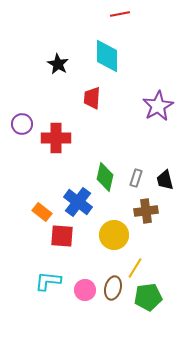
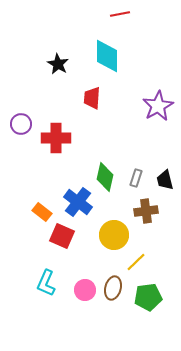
purple circle: moved 1 px left
red square: rotated 20 degrees clockwise
yellow line: moved 1 px right, 6 px up; rotated 15 degrees clockwise
cyan L-shape: moved 2 px left, 2 px down; rotated 72 degrees counterclockwise
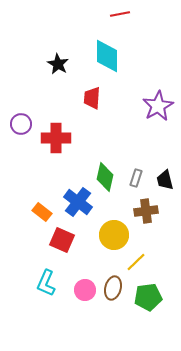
red square: moved 4 px down
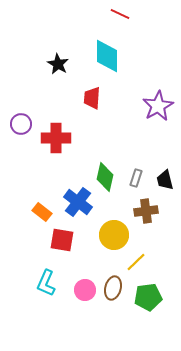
red line: rotated 36 degrees clockwise
red square: rotated 15 degrees counterclockwise
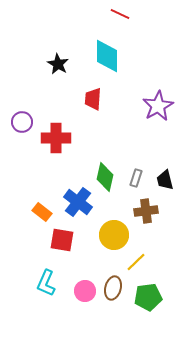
red trapezoid: moved 1 px right, 1 px down
purple circle: moved 1 px right, 2 px up
pink circle: moved 1 px down
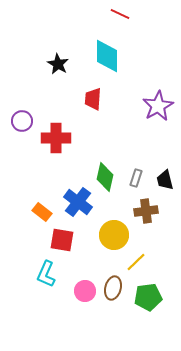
purple circle: moved 1 px up
cyan L-shape: moved 9 px up
